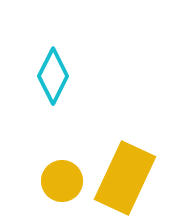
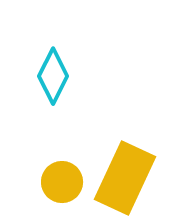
yellow circle: moved 1 px down
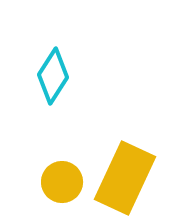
cyan diamond: rotated 6 degrees clockwise
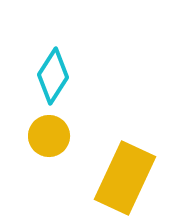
yellow circle: moved 13 px left, 46 px up
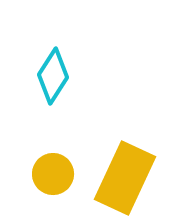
yellow circle: moved 4 px right, 38 px down
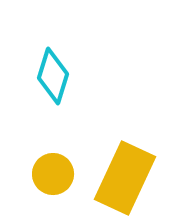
cyan diamond: rotated 16 degrees counterclockwise
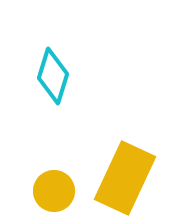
yellow circle: moved 1 px right, 17 px down
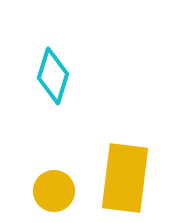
yellow rectangle: rotated 18 degrees counterclockwise
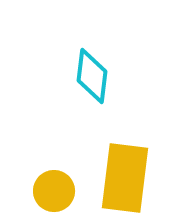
cyan diamond: moved 39 px right; rotated 10 degrees counterclockwise
